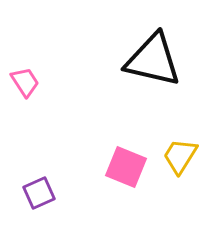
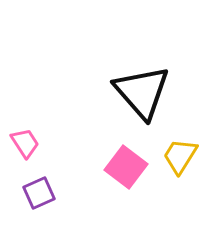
black triangle: moved 11 px left, 32 px down; rotated 36 degrees clockwise
pink trapezoid: moved 61 px down
pink square: rotated 15 degrees clockwise
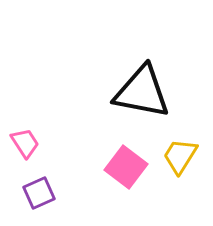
black triangle: rotated 38 degrees counterclockwise
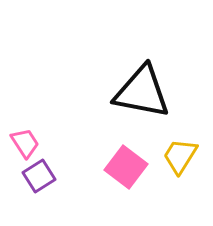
purple square: moved 17 px up; rotated 8 degrees counterclockwise
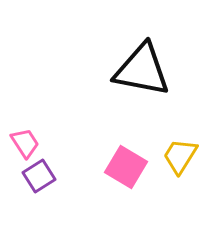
black triangle: moved 22 px up
pink square: rotated 6 degrees counterclockwise
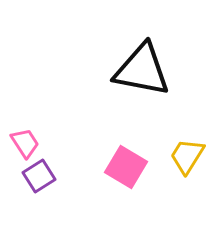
yellow trapezoid: moved 7 px right
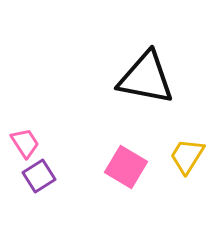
black triangle: moved 4 px right, 8 px down
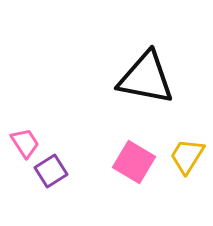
pink square: moved 8 px right, 5 px up
purple square: moved 12 px right, 5 px up
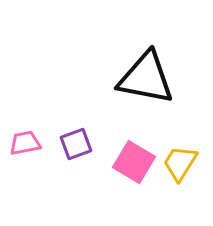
pink trapezoid: rotated 68 degrees counterclockwise
yellow trapezoid: moved 7 px left, 7 px down
purple square: moved 25 px right, 27 px up; rotated 12 degrees clockwise
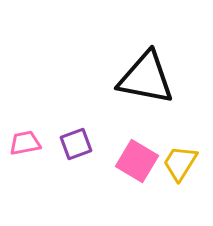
pink square: moved 3 px right, 1 px up
